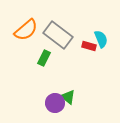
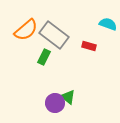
gray rectangle: moved 4 px left
cyan semicircle: moved 7 px right, 15 px up; rotated 48 degrees counterclockwise
green rectangle: moved 1 px up
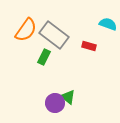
orange semicircle: rotated 15 degrees counterclockwise
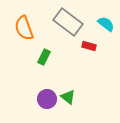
cyan semicircle: moved 2 px left; rotated 18 degrees clockwise
orange semicircle: moved 2 px left, 2 px up; rotated 125 degrees clockwise
gray rectangle: moved 14 px right, 13 px up
purple circle: moved 8 px left, 4 px up
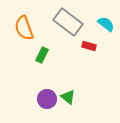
green rectangle: moved 2 px left, 2 px up
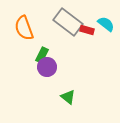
red rectangle: moved 2 px left, 16 px up
purple circle: moved 32 px up
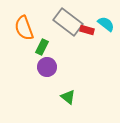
green rectangle: moved 8 px up
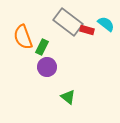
orange semicircle: moved 1 px left, 9 px down
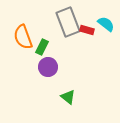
gray rectangle: rotated 32 degrees clockwise
purple circle: moved 1 px right
